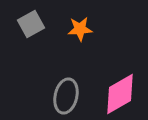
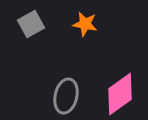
orange star: moved 5 px right, 5 px up; rotated 15 degrees clockwise
pink diamond: rotated 6 degrees counterclockwise
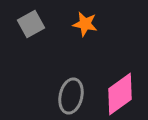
gray ellipse: moved 5 px right
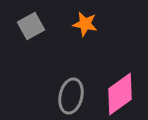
gray square: moved 2 px down
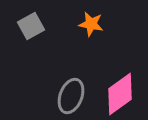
orange star: moved 6 px right
gray ellipse: rotated 8 degrees clockwise
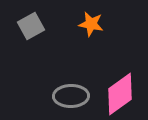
gray ellipse: rotated 68 degrees clockwise
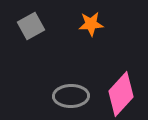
orange star: rotated 15 degrees counterclockwise
pink diamond: moved 1 px right; rotated 12 degrees counterclockwise
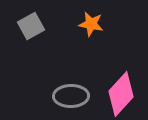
orange star: rotated 15 degrees clockwise
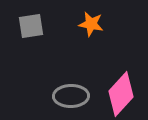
gray square: rotated 20 degrees clockwise
